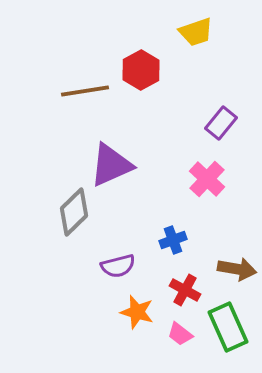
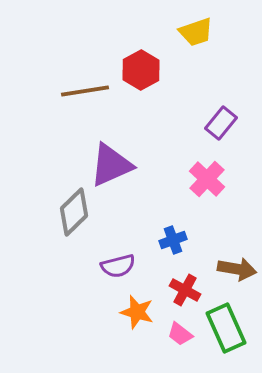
green rectangle: moved 2 px left, 1 px down
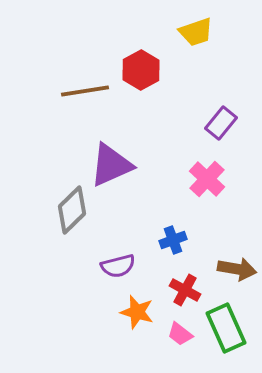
gray diamond: moved 2 px left, 2 px up
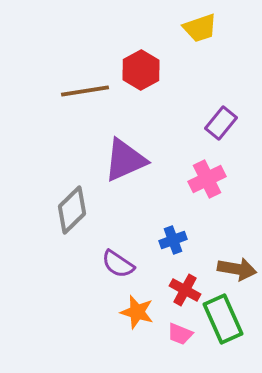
yellow trapezoid: moved 4 px right, 4 px up
purple triangle: moved 14 px right, 5 px up
pink cross: rotated 21 degrees clockwise
purple semicircle: moved 2 px up; rotated 48 degrees clockwise
green rectangle: moved 3 px left, 9 px up
pink trapezoid: rotated 16 degrees counterclockwise
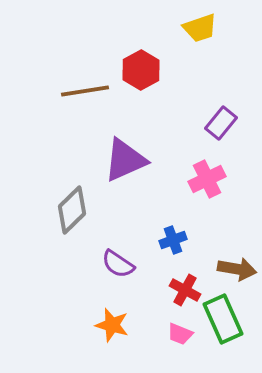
orange star: moved 25 px left, 13 px down
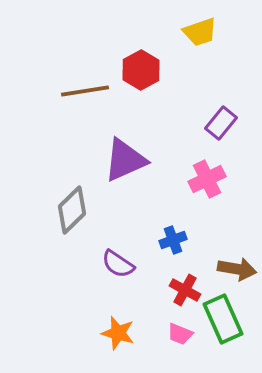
yellow trapezoid: moved 4 px down
orange star: moved 6 px right, 8 px down
